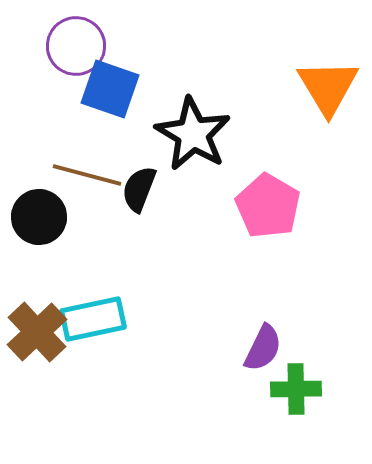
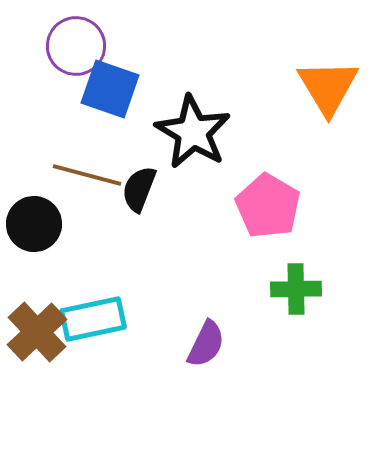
black star: moved 2 px up
black circle: moved 5 px left, 7 px down
purple semicircle: moved 57 px left, 4 px up
green cross: moved 100 px up
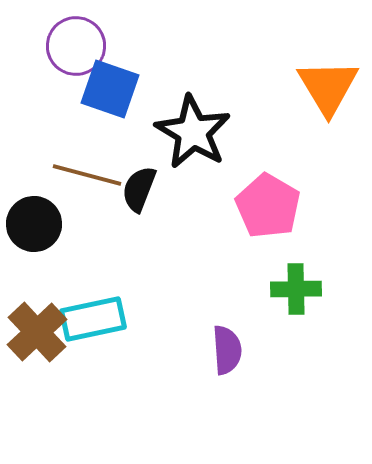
purple semicircle: moved 21 px right, 6 px down; rotated 30 degrees counterclockwise
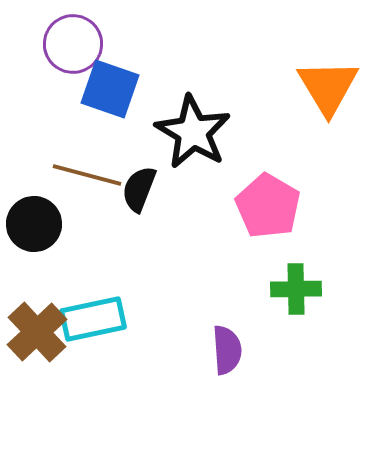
purple circle: moved 3 px left, 2 px up
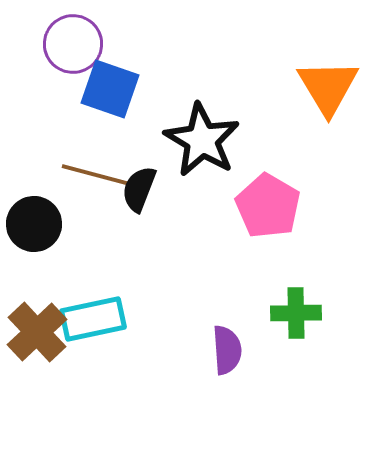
black star: moved 9 px right, 8 px down
brown line: moved 9 px right
green cross: moved 24 px down
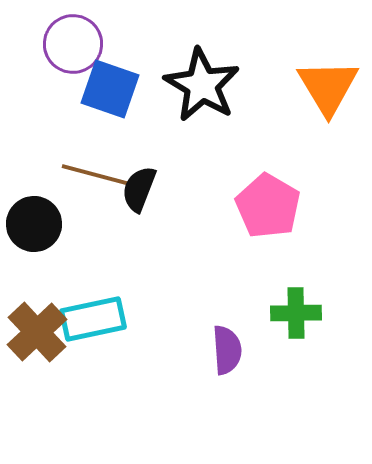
black star: moved 55 px up
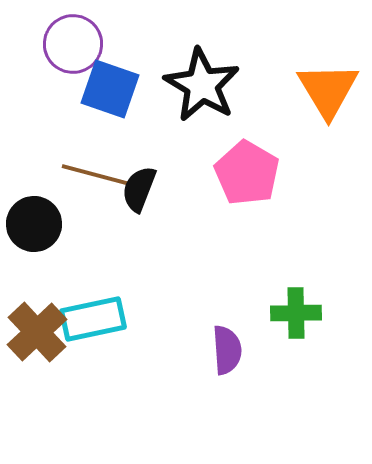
orange triangle: moved 3 px down
pink pentagon: moved 21 px left, 33 px up
